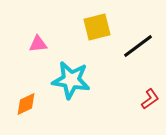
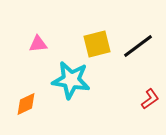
yellow square: moved 17 px down
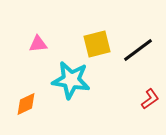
black line: moved 4 px down
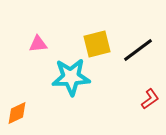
cyan star: moved 3 px up; rotated 12 degrees counterclockwise
orange diamond: moved 9 px left, 9 px down
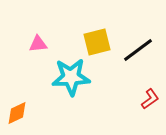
yellow square: moved 2 px up
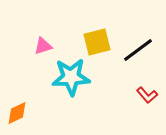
pink triangle: moved 5 px right, 2 px down; rotated 12 degrees counterclockwise
red L-shape: moved 3 px left, 4 px up; rotated 85 degrees clockwise
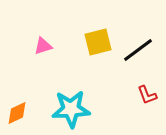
yellow square: moved 1 px right
cyan star: moved 32 px down
red L-shape: rotated 20 degrees clockwise
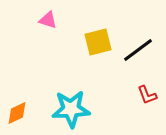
pink triangle: moved 5 px right, 26 px up; rotated 36 degrees clockwise
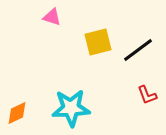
pink triangle: moved 4 px right, 3 px up
cyan star: moved 1 px up
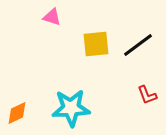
yellow square: moved 2 px left, 2 px down; rotated 8 degrees clockwise
black line: moved 5 px up
